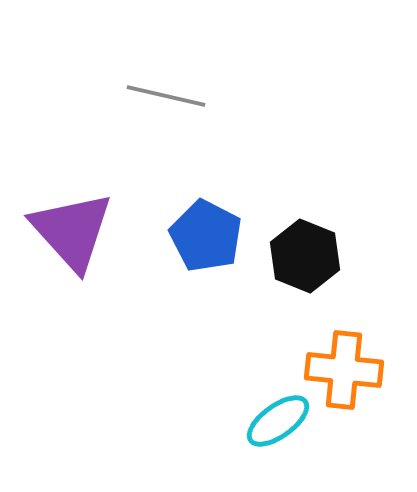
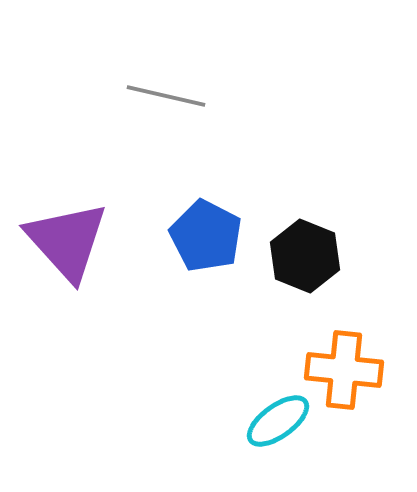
purple triangle: moved 5 px left, 10 px down
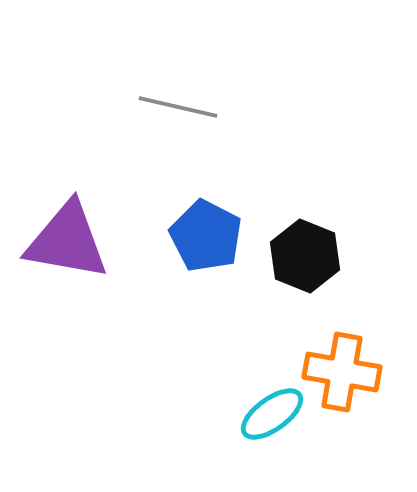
gray line: moved 12 px right, 11 px down
purple triangle: rotated 38 degrees counterclockwise
orange cross: moved 2 px left, 2 px down; rotated 4 degrees clockwise
cyan ellipse: moved 6 px left, 7 px up
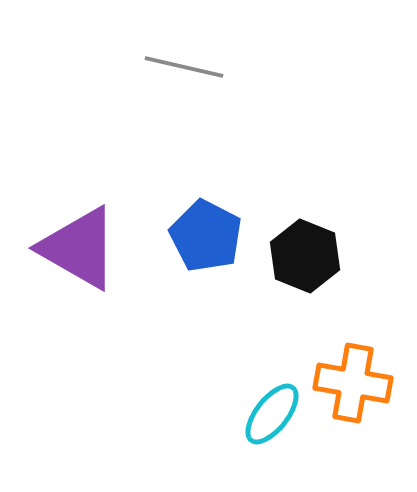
gray line: moved 6 px right, 40 px up
purple triangle: moved 12 px right, 7 px down; rotated 20 degrees clockwise
orange cross: moved 11 px right, 11 px down
cyan ellipse: rotated 16 degrees counterclockwise
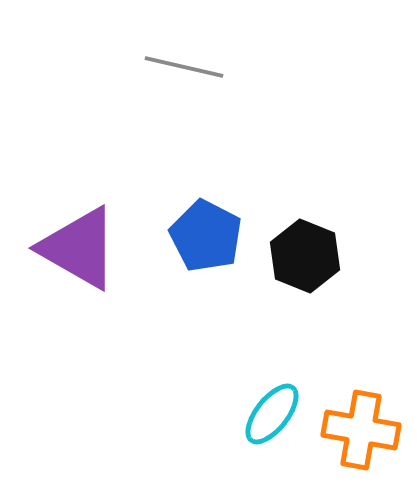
orange cross: moved 8 px right, 47 px down
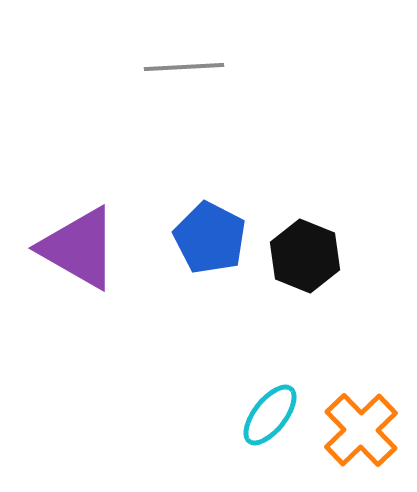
gray line: rotated 16 degrees counterclockwise
blue pentagon: moved 4 px right, 2 px down
cyan ellipse: moved 2 px left, 1 px down
orange cross: rotated 36 degrees clockwise
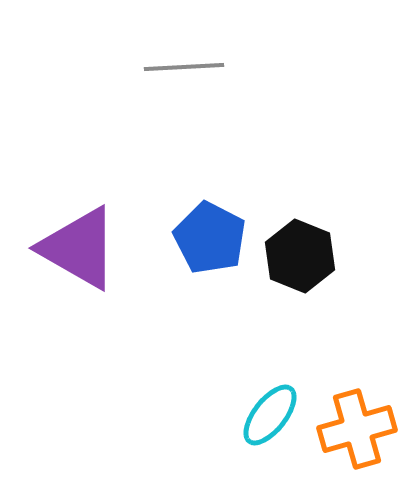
black hexagon: moved 5 px left
orange cross: moved 4 px left, 1 px up; rotated 28 degrees clockwise
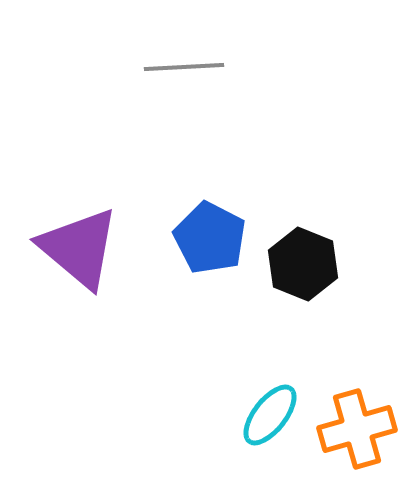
purple triangle: rotated 10 degrees clockwise
black hexagon: moved 3 px right, 8 px down
